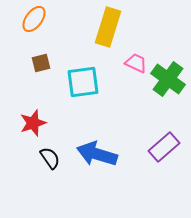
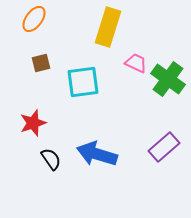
black semicircle: moved 1 px right, 1 px down
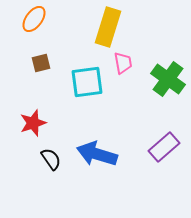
pink trapezoid: moved 13 px left; rotated 55 degrees clockwise
cyan square: moved 4 px right
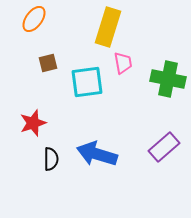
brown square: moved 7 px right
green cross: rotated 24 degrees counterclockwise
black semicircle: rotated 35 degrees clockwise
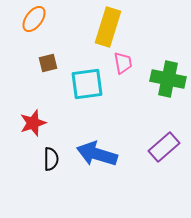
cyan square: moved 2 px down
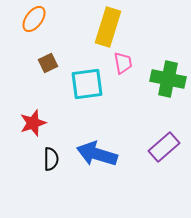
brown square: rotated 12 degrees counterclockwise
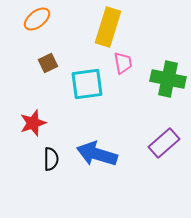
orange ellipse: moved 3 px right; rotated 16 degrees clockwise
purple rectangle: moved 4 px up
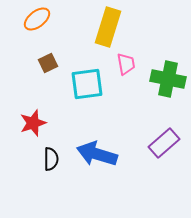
pink trapezoid: moved 3 px right, 1 px down
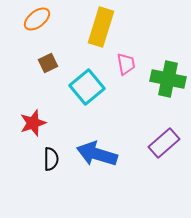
yellow rectangle: moved 7 px left
cyan square: moved 3 px down; rotated 32 degrees counterclockwise
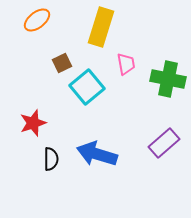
orange ellipse: moved 1 px down
brown square: moved 14 px right
